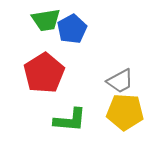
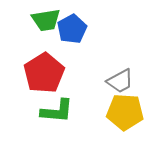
green L-shape: moved 13 px left, 9 px up
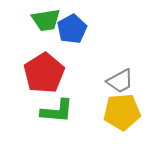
yellow pentagon: moved 3 px left; rotated 9 degrees counterclockwise
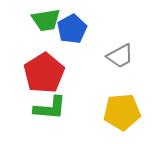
gray trapezoid: moved 25 px up
green L-shape: moved 7 px left, 3 px up
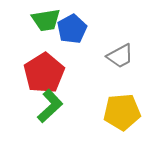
green L-shape: moved 2 px up; rotated 48 degrees counterclockwise
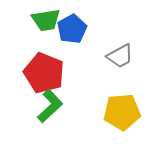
red pentagon: rotated 18 degrees counterclockwise
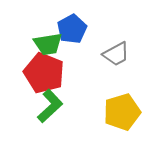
green trapezoid: moved 2 px right, 24 px down
gray trapezoid: moved 4 px left, 2 px up
yellow pentagon: rotated 12 degrees counterclockwise
